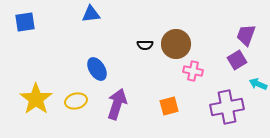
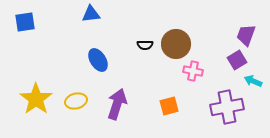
blue ellipse: moved 1 px right, 9 px up
cyan arrow: moved 5 px left, 3 px up
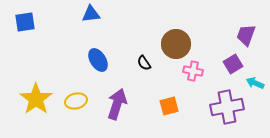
black semicircle: moved 1 px left, 18 px down; rotated 56 degrees clockwise
purple square: moved 4 px left, 4 px down
cyan arrow: moved 2 px right, 2 px down
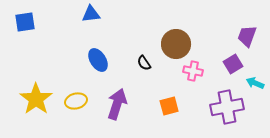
purple trapezoid: moved 1 px right, 1 px down
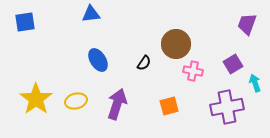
purple trapezoid: moved 12 px up
black semicircle: rotated 112 degrees counterclockwise
cyan arrow: rotated 48 degrees clockwise
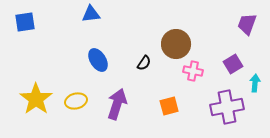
cyan arrow: rotated 24 degrees clockwise
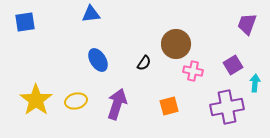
purple square: moved 1 px down
yellow star: moved 1 px down
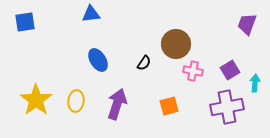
purple square: moved 3 px left, 5 px down
yellow ellipse: rotated 70 degrees counterclockwise
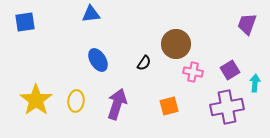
pink cross: moved 1 px down
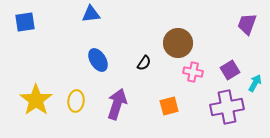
brown circle: moved 2 px right, 1 px up
cyan arrow: rotated 24 degrees clockwise
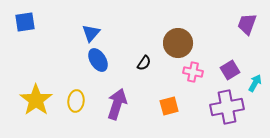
blue triangle: moved 19 px down; rotated 42 degrees counterclockwise
